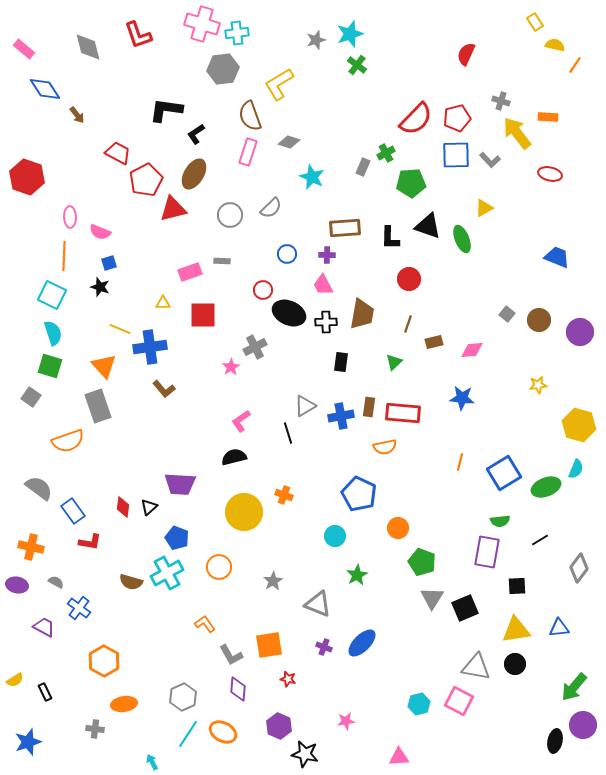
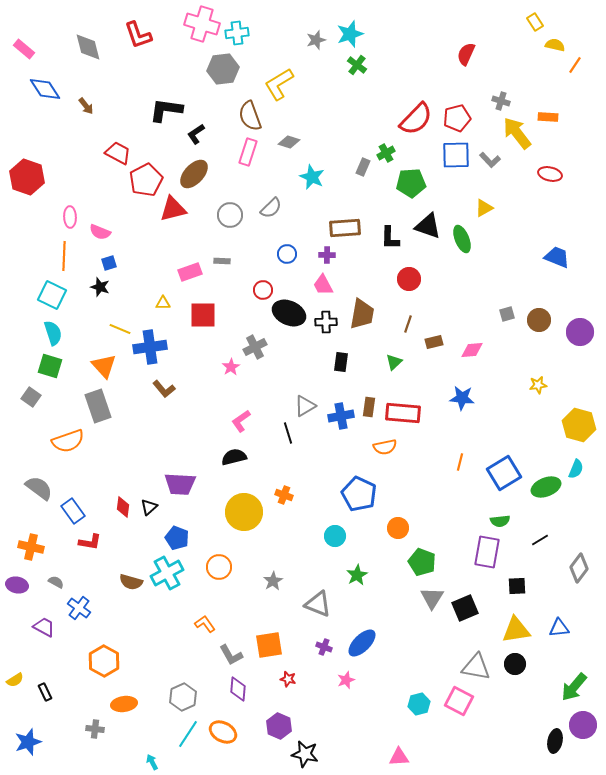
brown arrow at (77, 115): moved 9 px right, 9 px up
brown ellipse at (194, 174): rotated 12 degrees clockwise
gray square at (507, 314): rotated 35 degrees clockwise
pink star at (346, 721): moved 41 px up; rotated 12 degrees counterclockwise
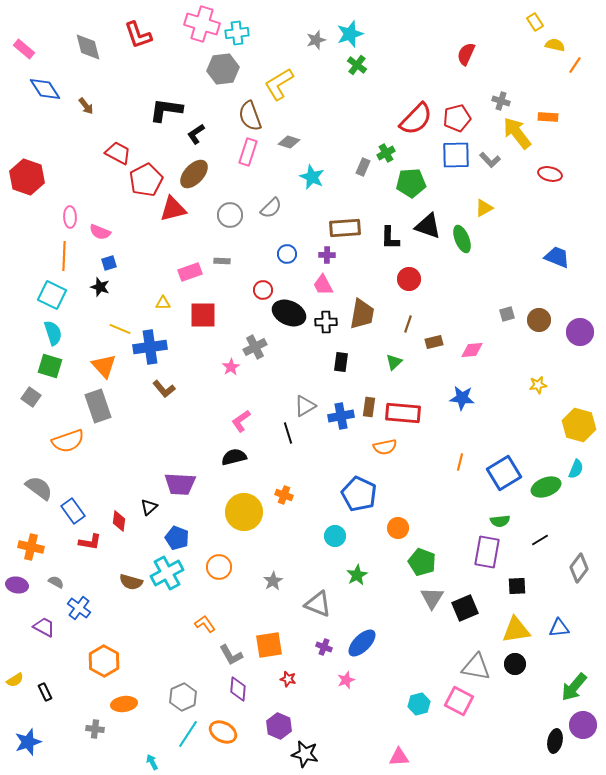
red diamond at (123, 507): moved 4 px left, 14 px down
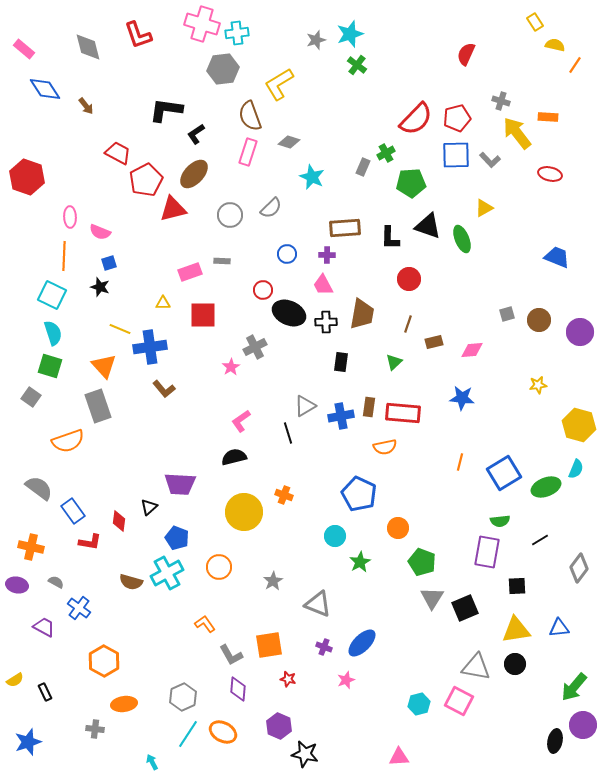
green star at (357, 575): moved 3 px right, 13 px up
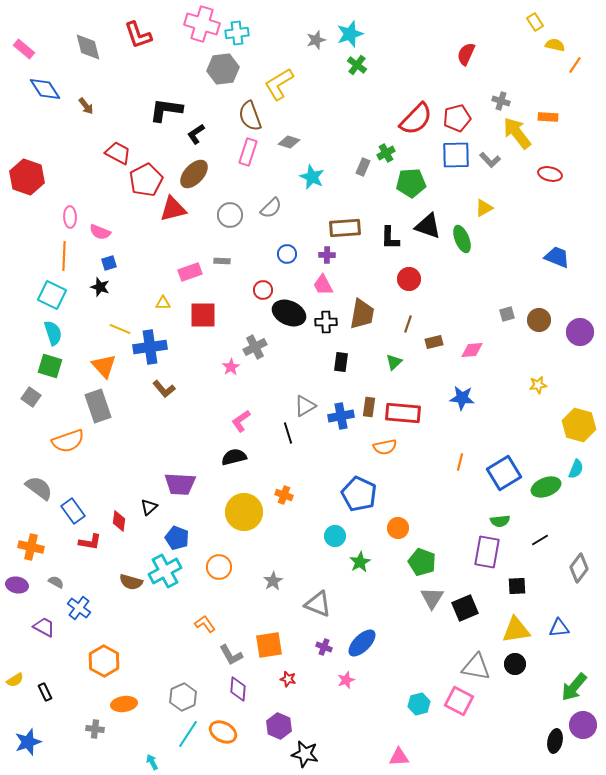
cyan cross at (167, 573): moved 2 px left, 2 px up
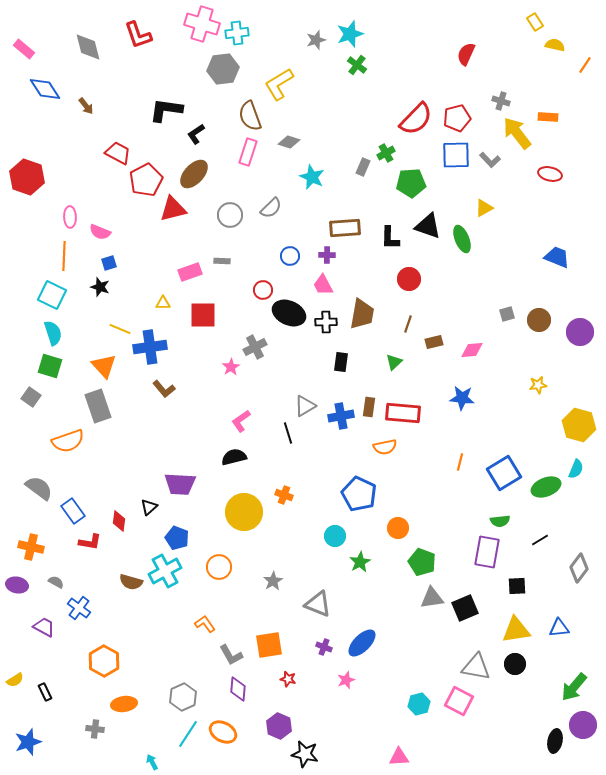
orange line at (575, 65): moved 10 px right
blue circle at (287, 254): moved 3 px right, 2 px down
gray triangle at (432, 598): rotated 50 degrees clockwise
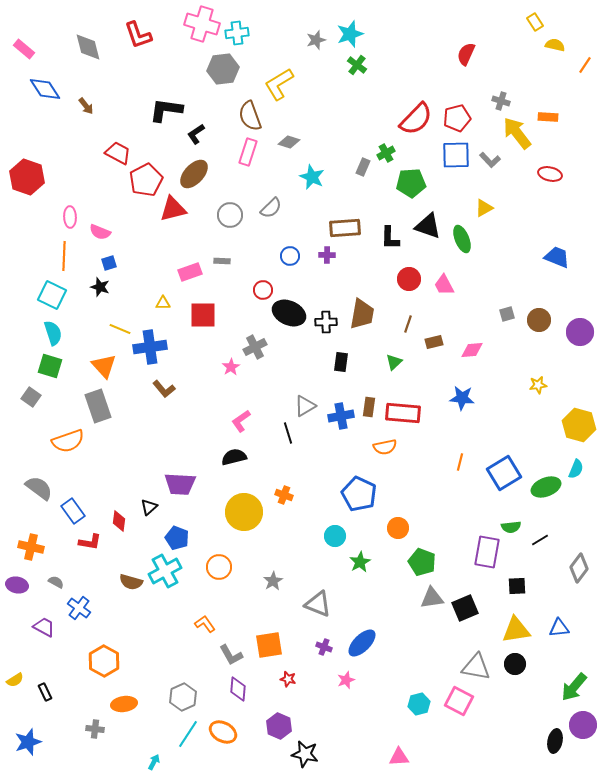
pink trapezoid at (323, 285): moved 121 px right
green semicircle at (500, 521): moved 11 px right, 6 px down
cyan arrow at (152, 762): moved 2 px right; rotated 56 degrees clockwise
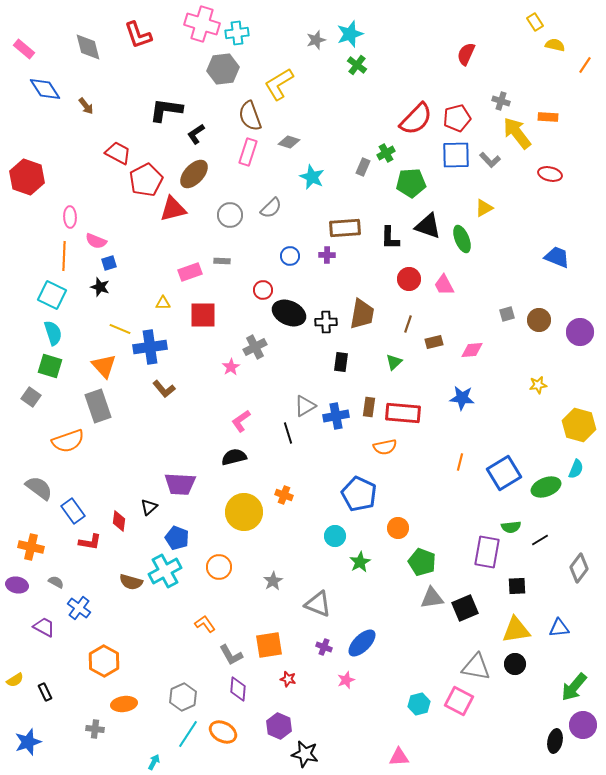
pink semicircle at (100, 232): moved 4 px left, 9 px down
blue cross at (341, 416): moved 5 px left
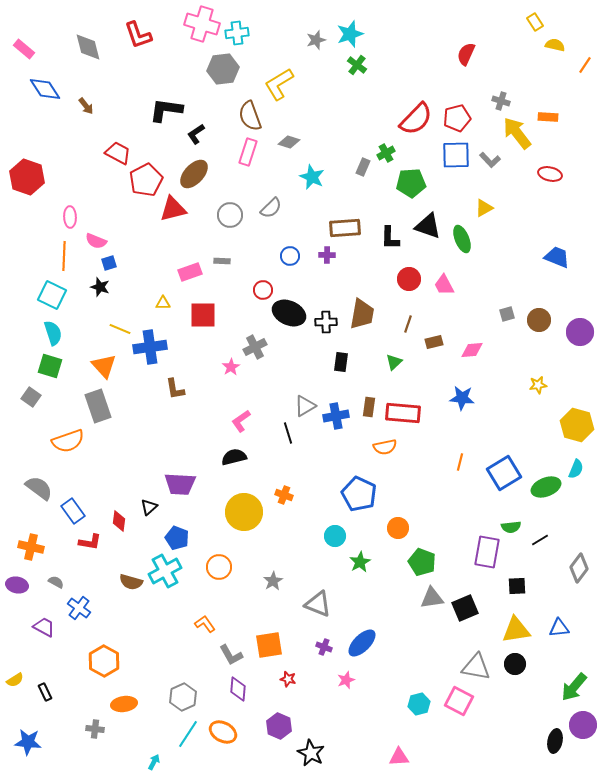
brown L-shape at (164, 389): moved 11 px right; rotated 30 degrees clockwise
yellow hexagon at (579, 425): moved 2 px left
blue star at (28, 742): rotated 24 degrees clockwise
black star at (305, 754): moved 6 px right, 1 px up; rotated 16 degrees clockwise
